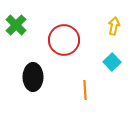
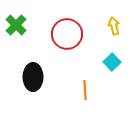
yellow arrow: rotated 24 degrees counterclockwise
red circle: moved 3 px right, 6 px up
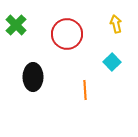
yellow arrow: moved 2 px right, 2 px up
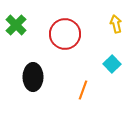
red circle: moved 2 px left
cyan square: moved 2 px down
orange line: moved 2 px left; rotated 24 degrees clockwise
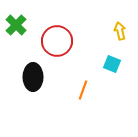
yellow arrow: moved 4 px right, 7 px down
red circle: moved 8 px left, 7 px down
cyan square: rotated 24 degrees counterclockwise
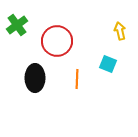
green cross: moved 1 px right; rotated 10 degrees clockwise
cyan square: moved 4 px left
black ellipse: moved 2 px right, 1 px down
orange line: moved 6 px left, 11 px up; rotated 18 degrees counterclockwise
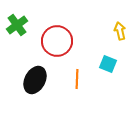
black ellipse: moved 2 px down; rotated 28 degrees clockwise
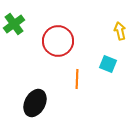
green cross: moved 3 px left, 1 px up
red circle: moved 1 px right
black ellipse: moved 23 px down
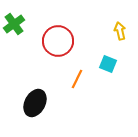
orange line: rotated 24 degrees clockwise
